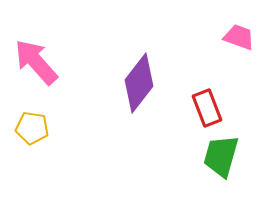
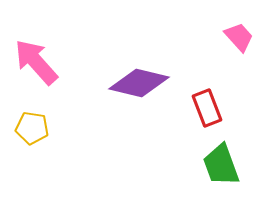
pink trapezoid: rotated 28 degrees clockwise
purple diamond: rotated 66 degrees clockwise
green trapezoid: moved 9 px down; rotated 36 degrees counterclockwise
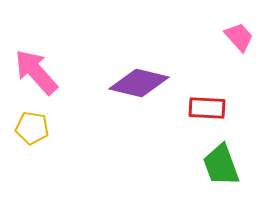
pink arrow: moved 10 px down
red rectangle: rotated 66 degrees counterclockwise
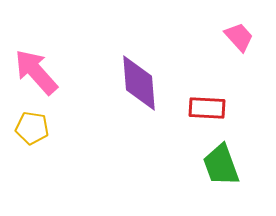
purple diamond: rotated 72 degrees clockwise
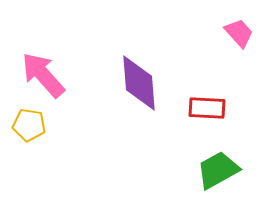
pink trapezoid: moved 4 px up
pink arrow: moved 7 px right, 3 px down
yellow pentagon: moved 3 px left, 3 px up
green trapezoid: moved 3 px left, 5 px down; rotated 81 degrees clockwise
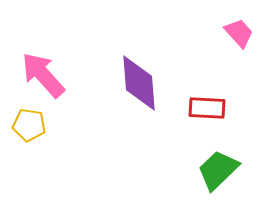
green trapezoid: rotated 15 degrees counterclockwise
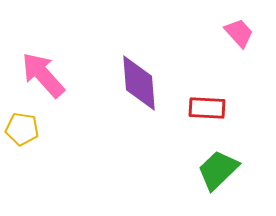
yellow pentagon: moved 7 px left, 4 px down
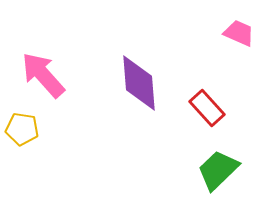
pink trapezoid: rotated 24 degrees counterclockwise
red rectangle: rotated 45 degrees clockwise
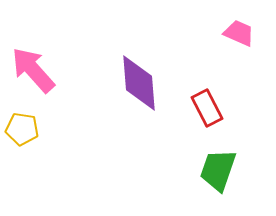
pink arrow: moved 10 px left, 5 px up
red rectangle: rotated 15 degrees clockwise
green trapezoid: rotated 27 degrees counterclockwise
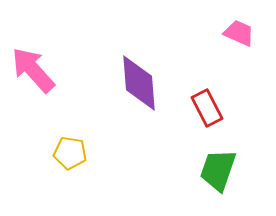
yellow pentagon: moved 48 px right, 24 px down
